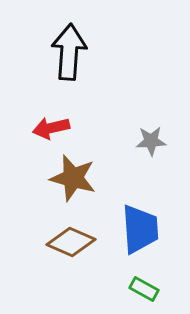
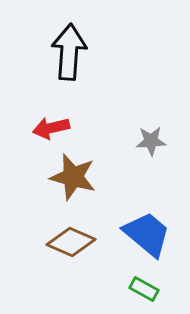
brown star: moved 1 px up
blue trapezoid: moved 7 px right, 5 px down; rotated 46 degrees counterclockwise
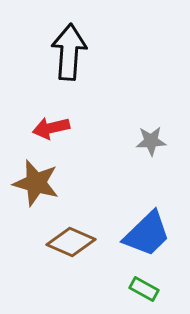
brown star: moved 37 px left, 6 px down
blue trapezoid: rotated 96 degrees clockwise
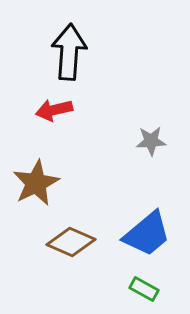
red arrow: moved 3 px right, 18 px up
brown star: rotated 30 degrees clockwise
blue trapezoid: rotated 4 degrees clockwise
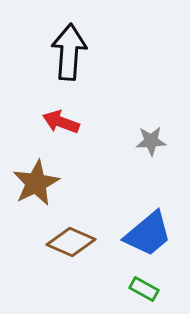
red arrow: moved 7 px right, 12 px down; rotated 33 degrees clockwise
blue trapezoid: moved 1 px right
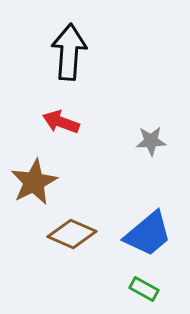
brown star: moved 2 px left, 1 px up
brown diamond: moved 1 px right, 8 px up
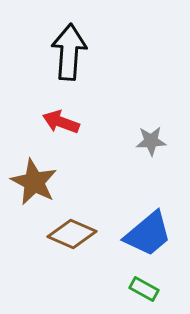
brown star: rotated 18 degrees counterclockwise
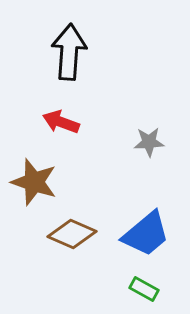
gray star: moved 2 px left, 1 px down
brown star: rotated 9 degrees counterclockwise
blue trapezoid: moved 2 px left
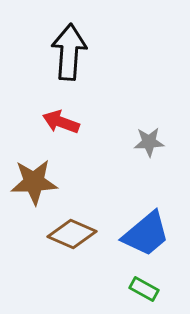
brown star: rotated 21 degrees counterclockwise
